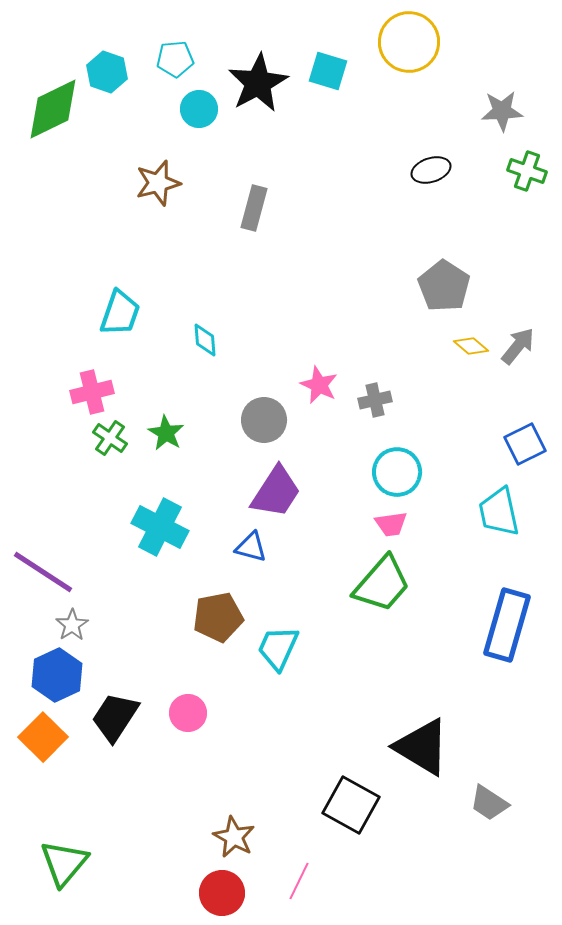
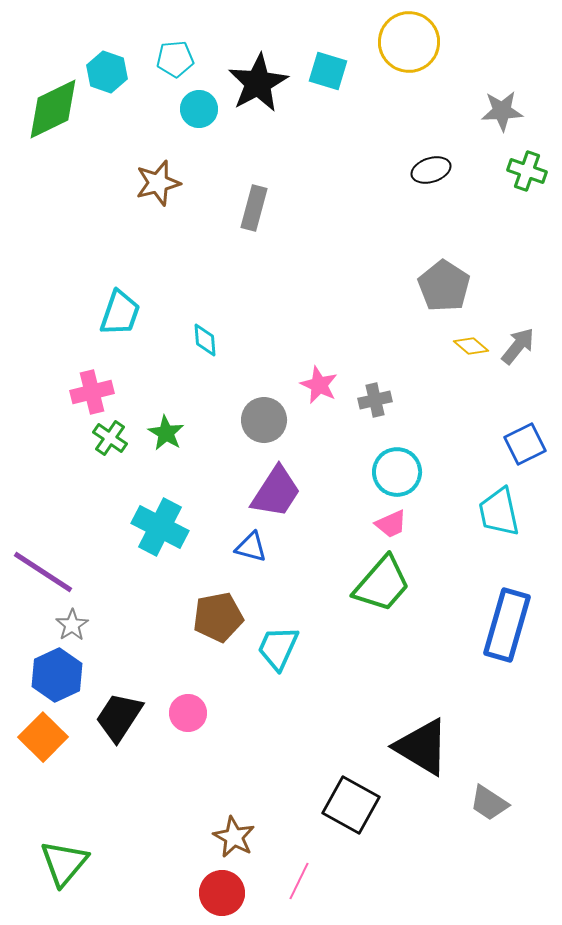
pink trapezoid at (391, 524): rotated 16 degrees counterclockwise
black trapezoid at (115, 717): moved 4 px right
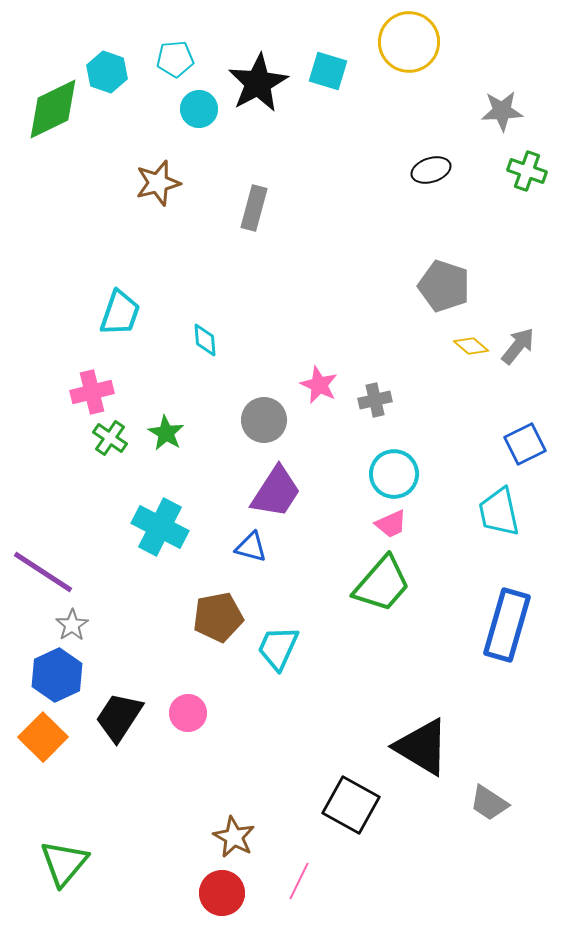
gray pentagon at (444, 286): rotated 15 degrees counterclockwise
cyan circle at (397, 472): moved 3 px left, 2 px down
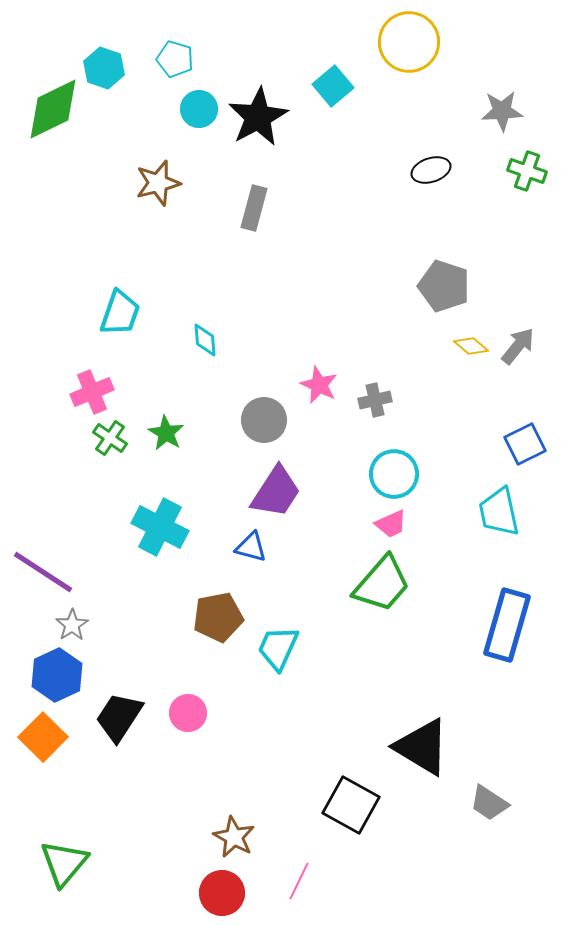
cyan pentagon at (175, 59): rotated 21 degrees clockwise
cyan square at (328, 71): moved 5 px right, 15 px down; rotated 33 degrees clockwise
cyan hexagon at (107, 72): moved 3 px left, 4 px up
black star at (258, 83): moved 34 px down
pink cross at (92, 392): rotated 9 degrees counterclockwise
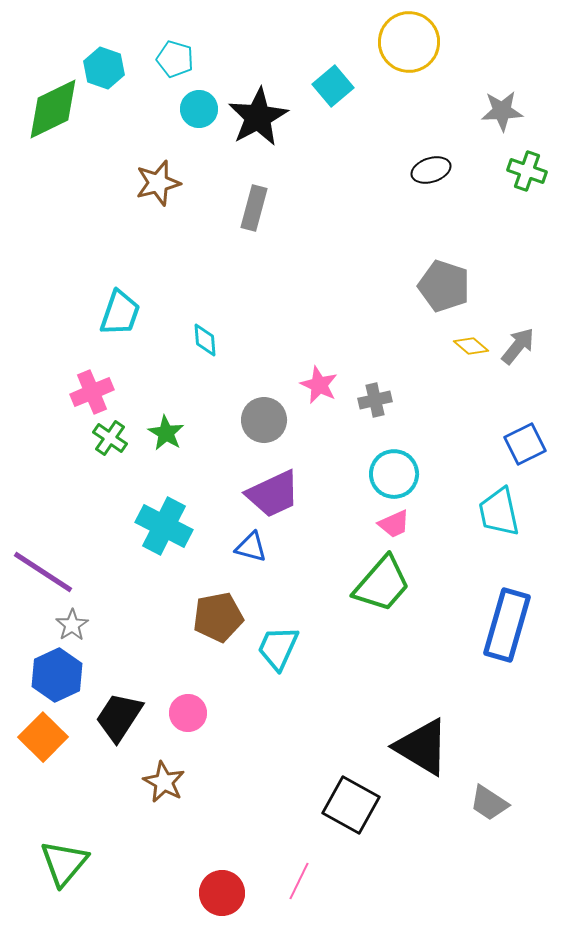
purple trapezoid at (276, 492): moved 3 px left, 2 px down; rotated 32 degrees clockwise
pink trapezoid at (391, 524): moved 3 px right
cyan cross at (160, 527): moved 4 px right, 1 px up
brown star at (234, 837): moved 70 px left, 55 px up
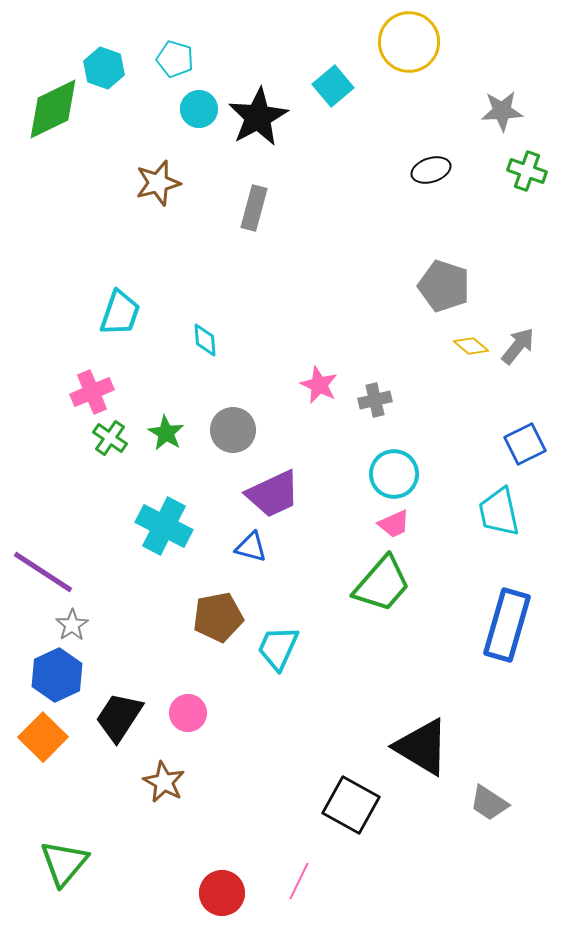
gray circle at (264, 420): moved 31 px left, 10 px down
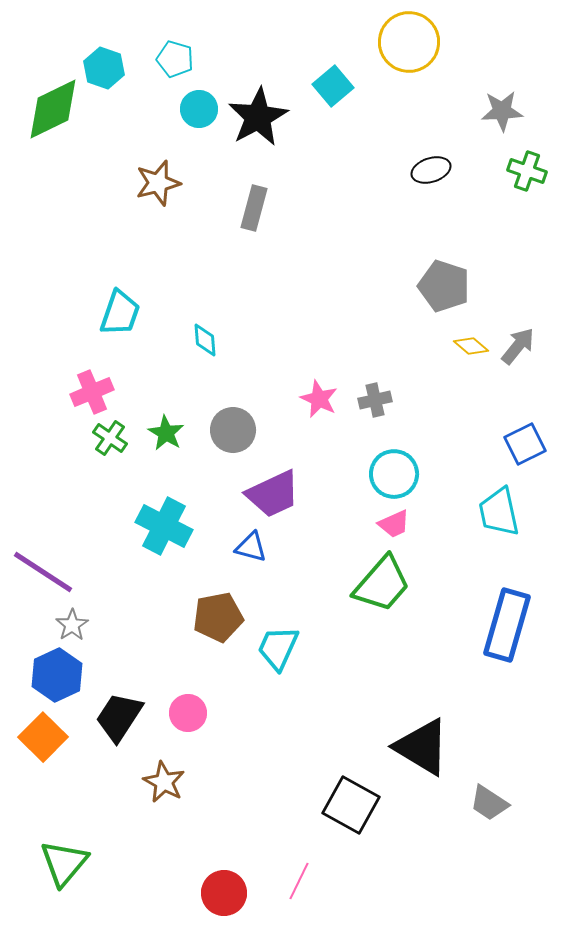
pink star at (319, 385): moved 14 px down
red circle at (222, 893): moved 2 px right
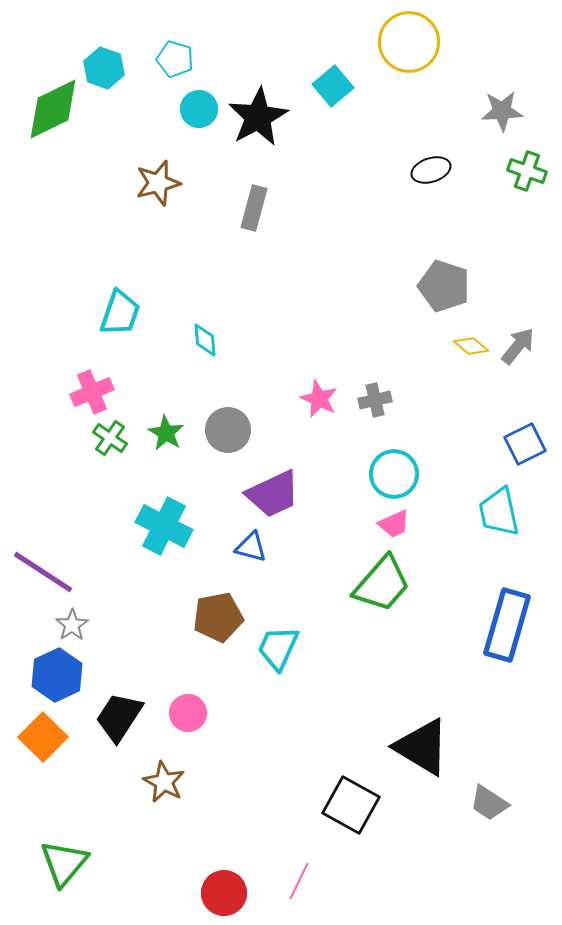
gray circle at (233, 430): moved 5 px left
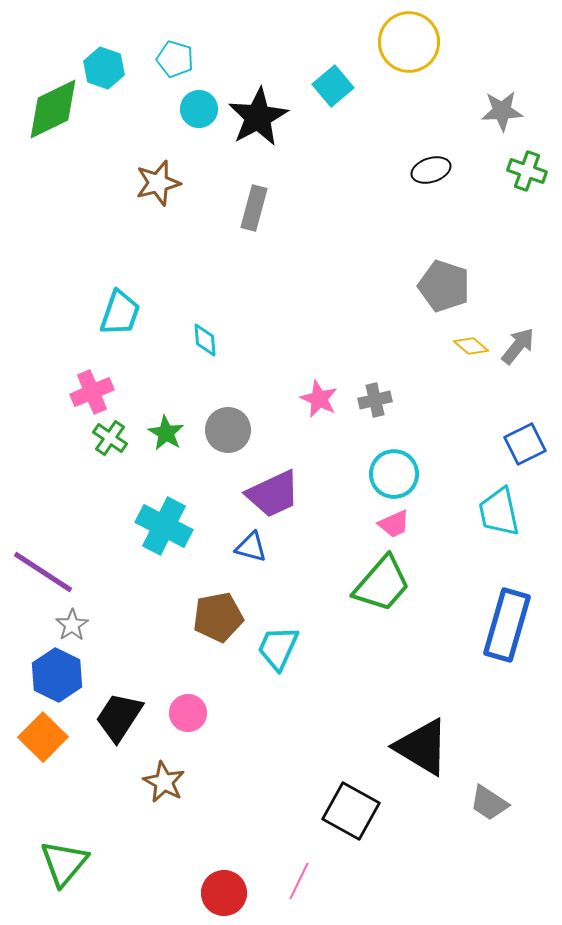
blue hexagon at (57, 675): rotated 9 degrees counterclockwise
black square at (351, 805): moved 6 px down
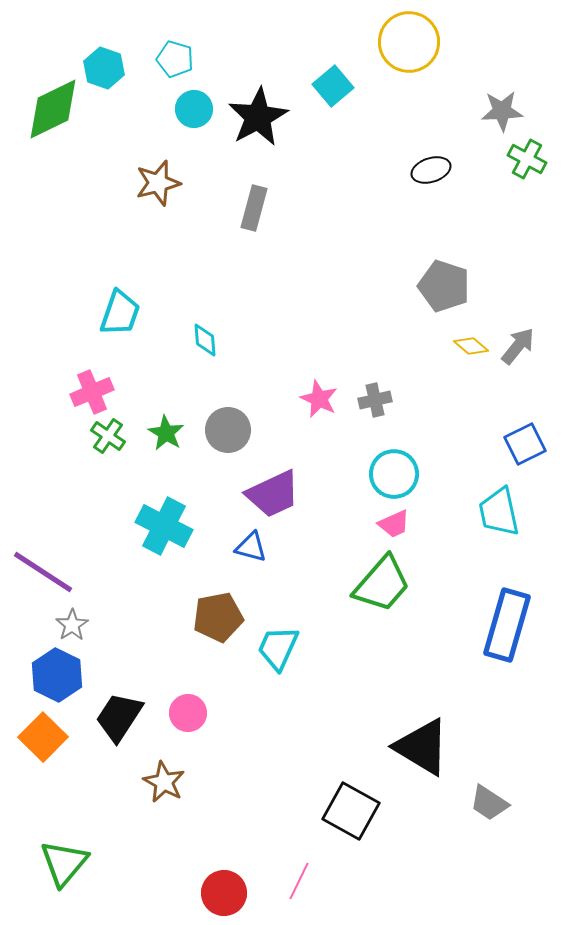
cyan circle at (199, 109): moved 5 px left
green cross at (527, 171): moved 12 px up; rotated 9 degrees clockwise
green cross at (110, 438): moved 2 px left, 2 px up
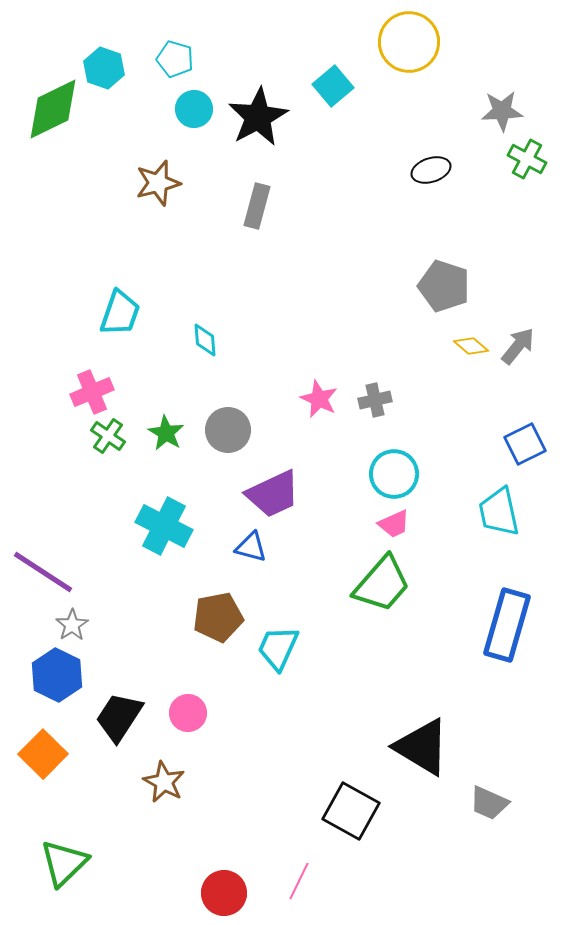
gray rectangle at (254, 208): moved 3 px right, 2 px up
orange square at (43, 737): moved 17 px down
gray trapezoid at (489, 803): rotated 9 degrees counterclockwise
green triangle at (64, 863): rotated 6 degrees clockwise
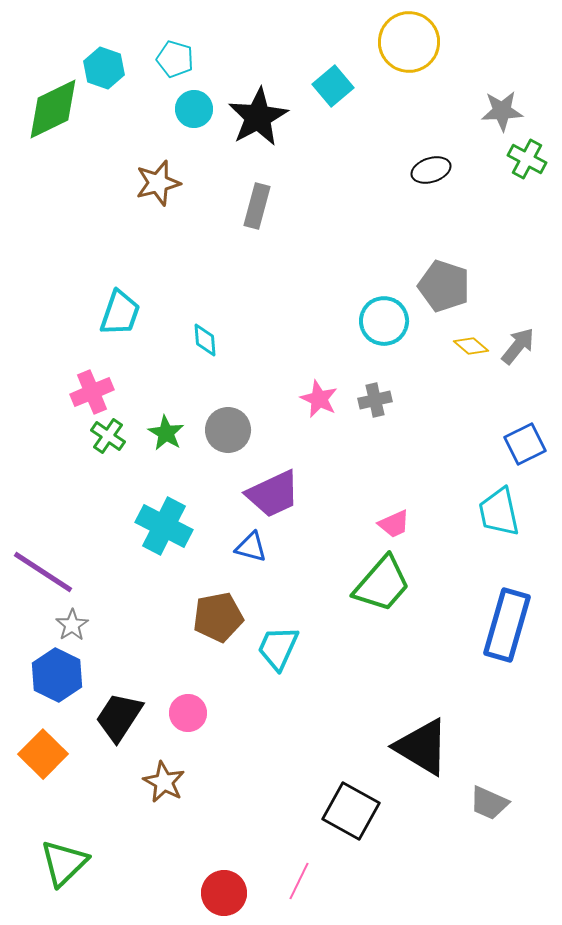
cyan circle at (394, 474): moved 10 px left, 153 px up
